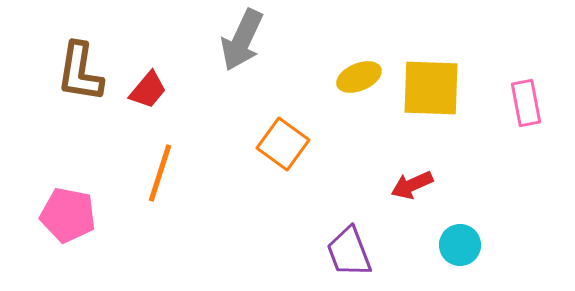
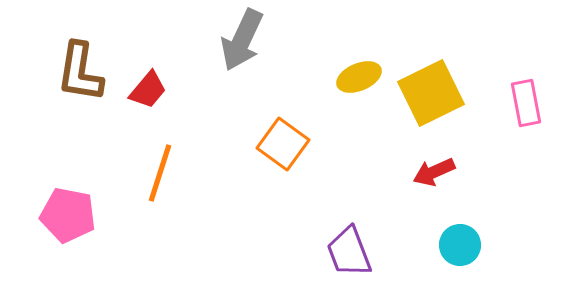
yellow square: moved 5 px down; rotated 28 degrees counterclockwise
red arrow: moved 22 px right, 13 px up
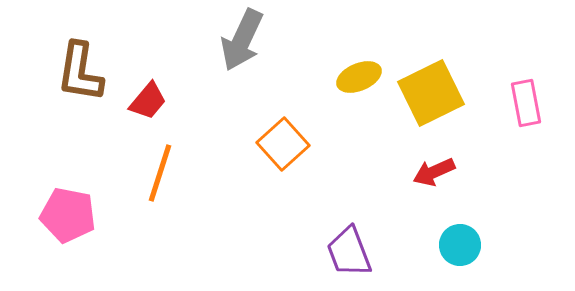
red trapezoid: moved 11 px down
orange square: rotated 12 degrees clockwise
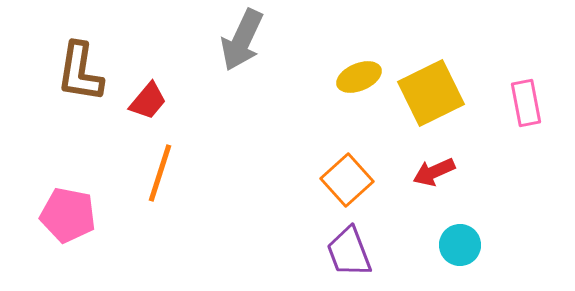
orange square: moved 64 px right, 36 px down
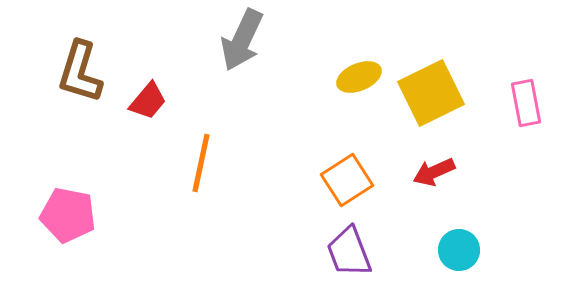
brown L-shape: rotated 8 degrees clockwise
orange line: moved 41 px right, 10 px up; rotated 6 degrees counterclockwise
orange square: rotated 9 degrees clockwise
cyan circle: moved 1 px left, 5 px down
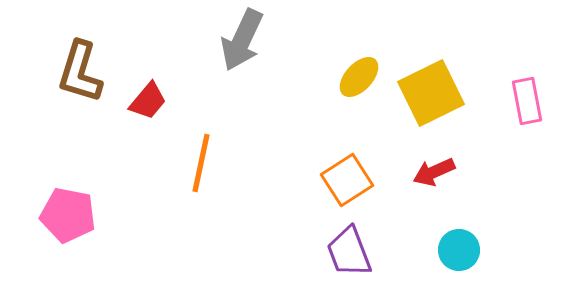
yellow ellipse: rotated 24 degrees counterclockwise
pink rectangle: moved 1 px right, 2 px up
